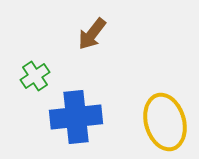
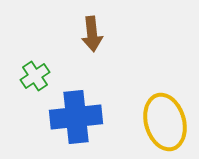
brown arrow: rotated 44 degrees counterclockwise
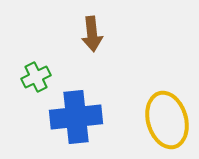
green cross: moved 1 px right, 1 px down; rotated 8 degrees clockwise
yellow ellipse: moved 2 px right, 2 px up
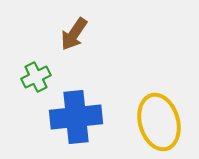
brown arrow: moved 18 px left; rotated 40 degrees clockwise
yellow ellipse: moved 8 px left, 2 px down
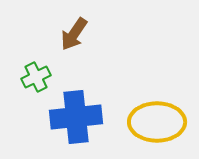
yellow ellipse: moved 2 px left; rotated 74 degrees counterclockwise
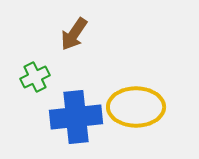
green cross: moved 1 px left
yellow ellipse: moved 21 px left, 15 px up
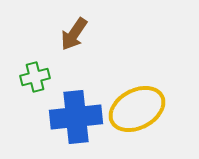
green cross: rotated 12 degrees clockwise
yellow ellipse: moved 1 px right, 2 px down; rotated 28 degrees counterclockwise
